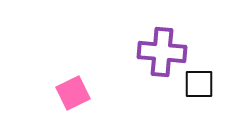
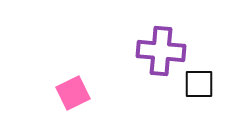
purple cross: moved 1 px left, 1 px up
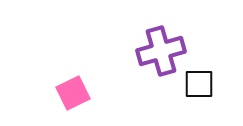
purple cross: rotated 21 degrees counterclockwise
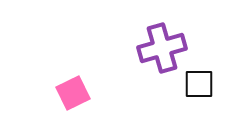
purple cross: moved 1 px right, 3 px up
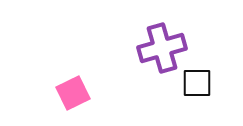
black square: moved 2 px left, 1 px up
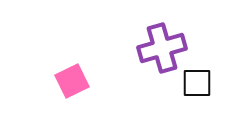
pink square: moved 1 px left, 12 px up
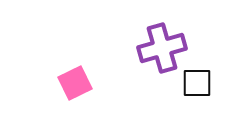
pink square: moved 3 px right, 2 px down
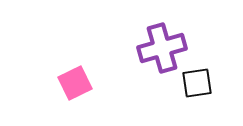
black square: rotated 8 degrees counterclockwise
